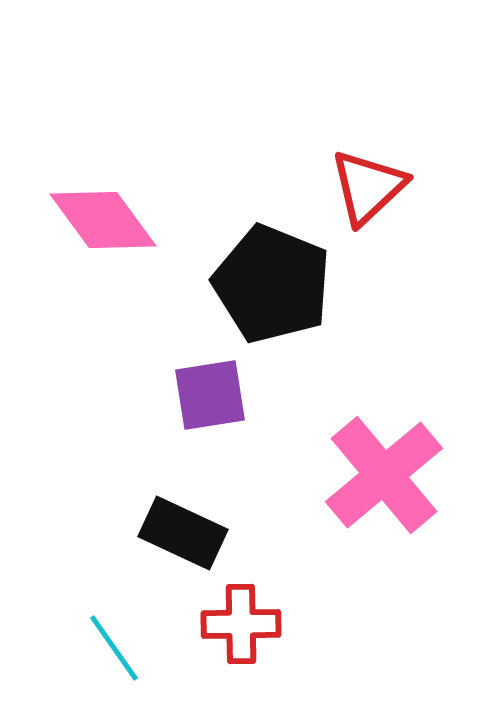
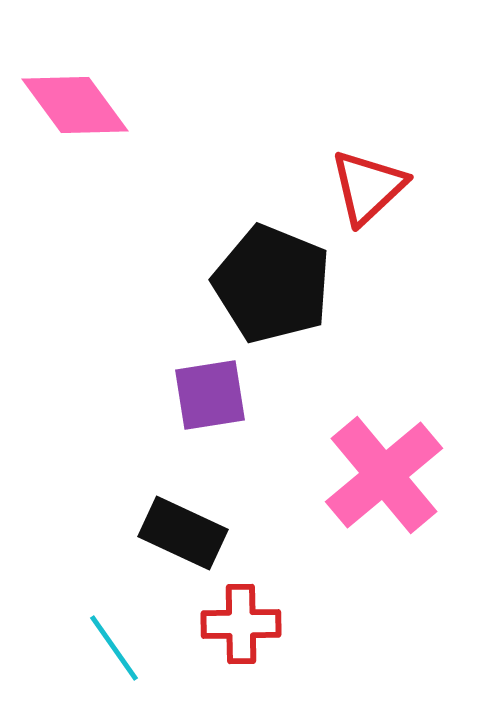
pink diamond: moved 28 px left, 115 px up
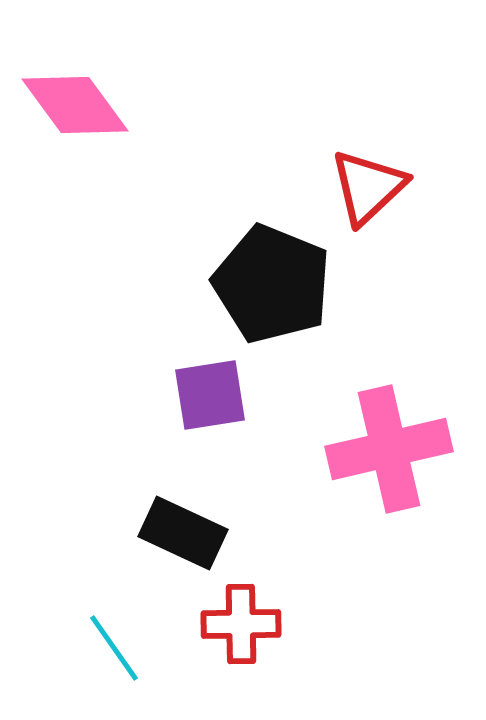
pink cross: moved 5 px right, 26 px up; rotated 27 degrees clockwise
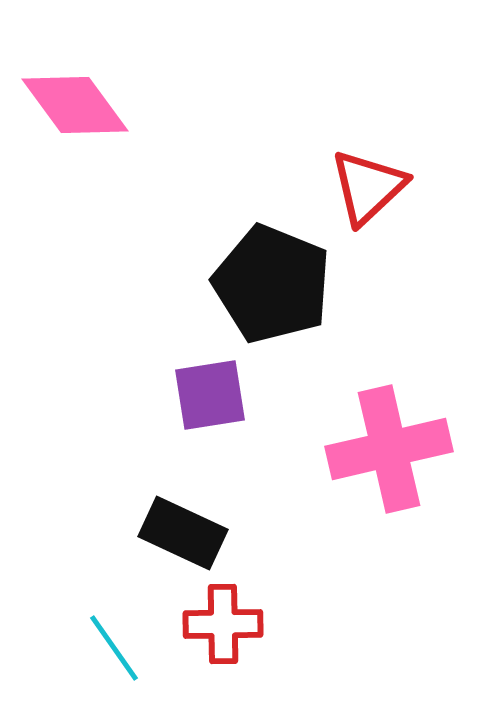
red cross: moved 18 px left
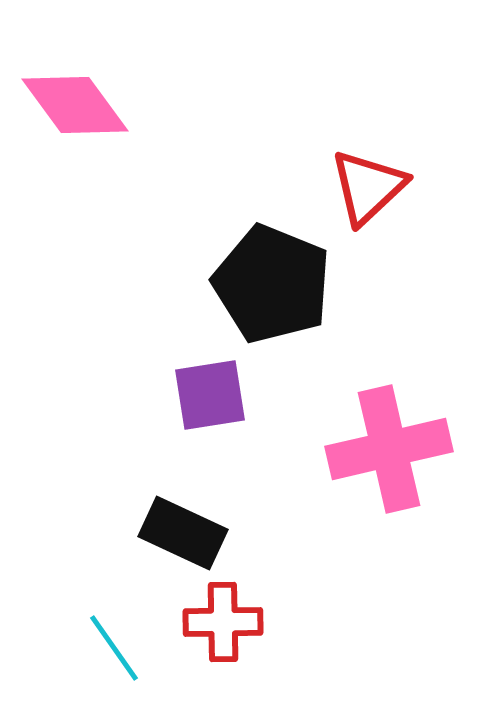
red cross: moved 2 px up
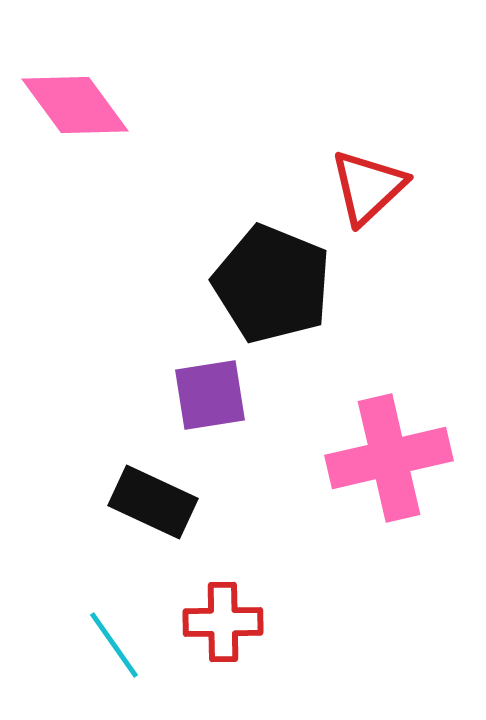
pink cross: moved 9 px down
black rectangle: moved 30 px left, 31 px up
cyan line: moved 3 px up
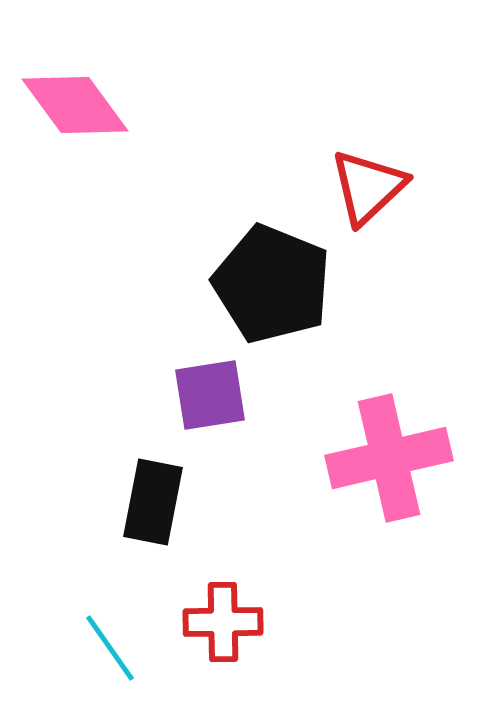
black rectangle: rotated 76 degrees clockwise
cyan line: moved 4 px left, 3 px down
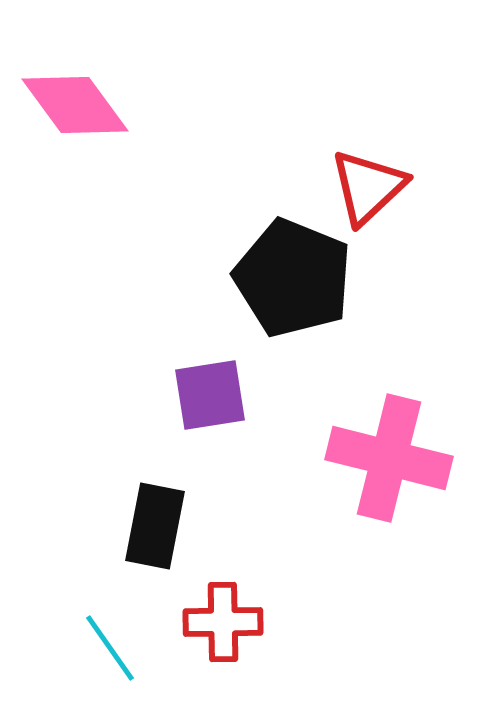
black pentagon: moved 21 px right, 6 px up
pink cross: rotated 27 degrees clockwise
black rectangle: moved 2 px right, 24 px down
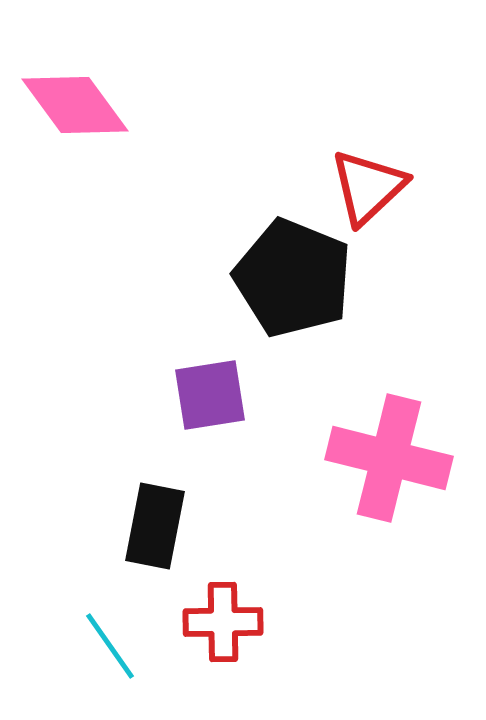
cyan line: moved 2 px up
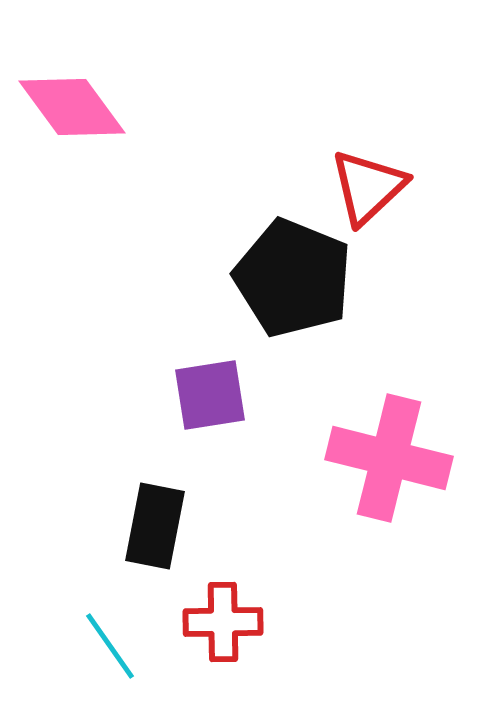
pink diamond: moved 3 px left, 2 px down
